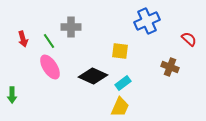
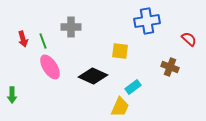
blue cross: rotated 15 degrees clockwise
green line: moved 6 px left; rotated 14 degrees clockwise
cyan rectangle: moved 10 px right, 4 px down
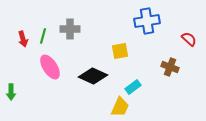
gray cross: moved 1 px left, 2 px down
green line: moved 5 px up; rotated 35 degrees clockwise
yellow square: rotated 18 degrees counterclockwise
green arrow: moved 1 px left, 3 px up
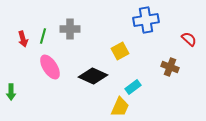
blue cross: moved 1 px left, 1 px up
yellow square: rotated 18 degrees counterclockwise
